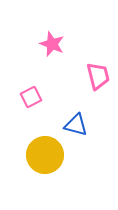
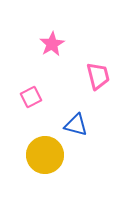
pink star: rotated 20 degrees clockwise
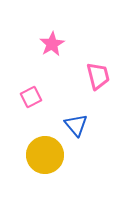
blue triangle: rotated 35 degrees clockwise
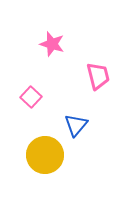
pink star: rotated 25 degrees counterclockwise
pink square: rotated 20 degrees counterclockwise
blue triangle: rotated 20 degrees clockwise
